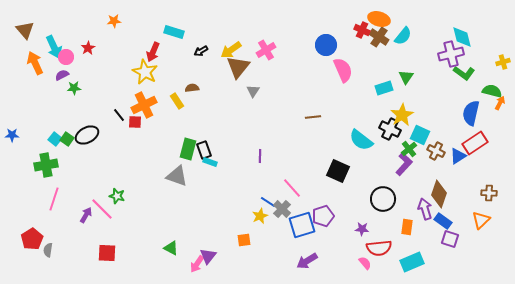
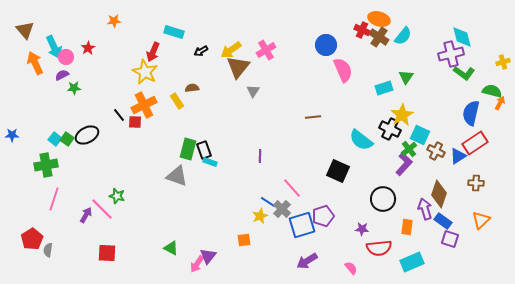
brown cross at (489, 193): moved 13 px left, 10 px up
pink semicircle at (365, 263): moved 14 px left, 5 px down
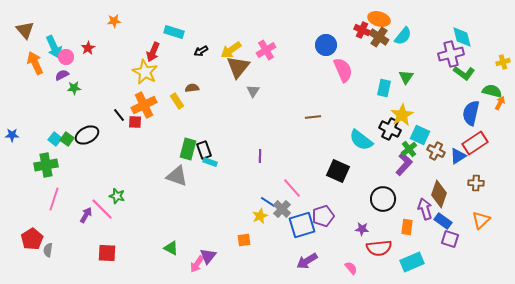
cyan rectangle at (384, 88): rotated 60 degrees counterclockwise
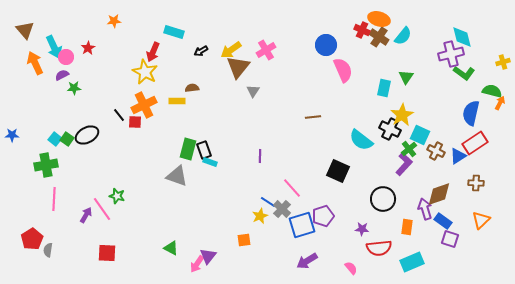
yellow rectangle at (177, 101): rotated 56 degrees counterclockwise
brown diamond at (439, 194): rotated 52 degrees clockwise
pink line at (54, 199): rotated 15 degrees counterclockwise
pink line at (102, 209): rotated 10 degrees clockwise
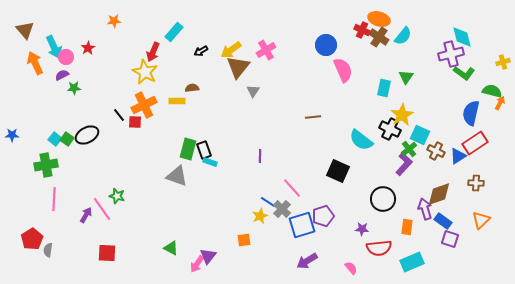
cyan rectangle at (174, 32): rotated 66 degrees counterclockwise
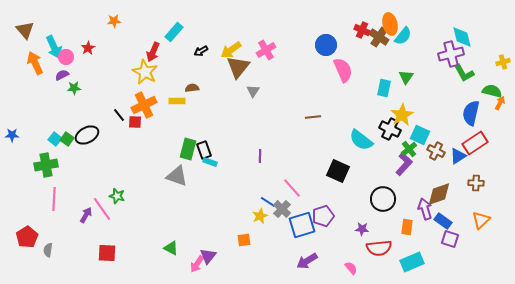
orange ellipse at (379, 19): moved 11 px right, 5 px down; rotated 60 degrees clockwise
green L-shape at (464, 73): rotated 25 degrees clockwise
red pentagon at (32, 239): moved 5 px left, 2 px up
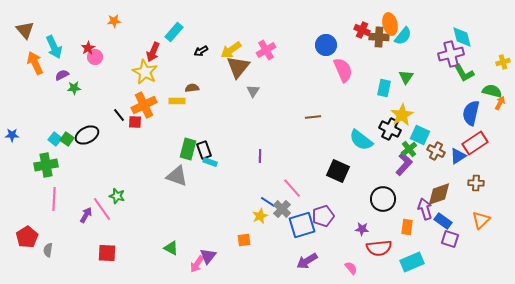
brown cross at (379, 37): rotated 30 degrees counterclockwise
pink circle at (66, 57): moved 29 px right
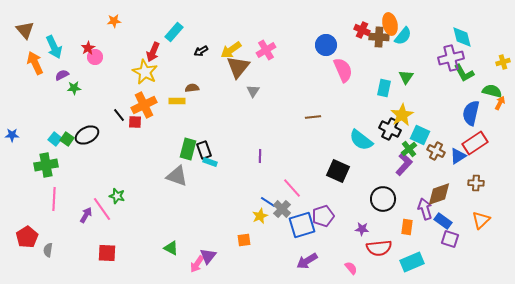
purple cross at (451, 54): moved 4 px down
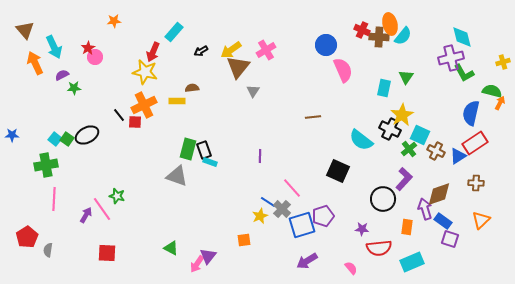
yellow star at (145, 72): rotated 15 degrees counterclockwise
purple L-shape at (404, 164): moved 15 px down
